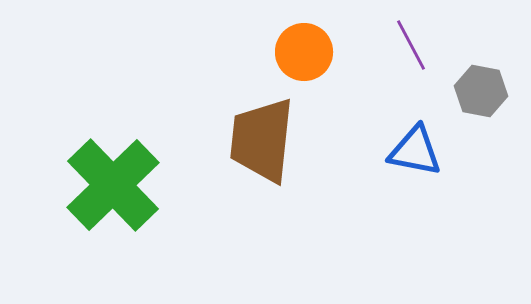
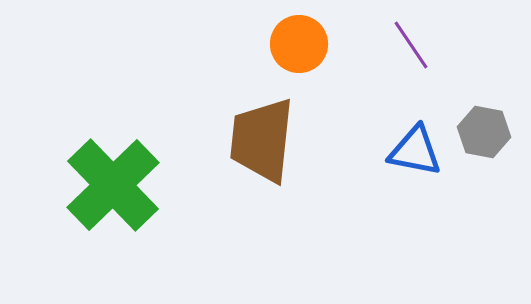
purple line: rotated 6 degrees counterclockwise
orange circle: moved 5 px left, 8 px up
gray hexagon: moved 3 px right, 41 px down
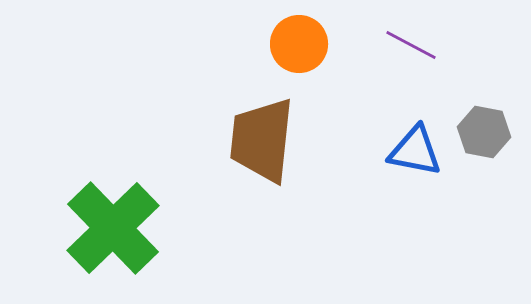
purple line: rotated 28 degrees counterclockwise
green cross: moved 43 px down
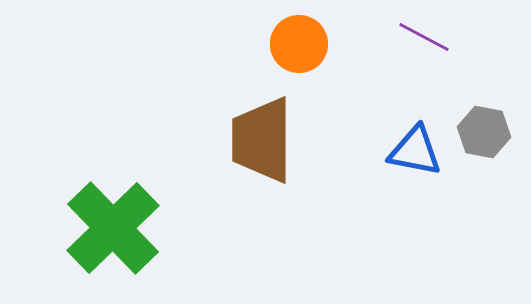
purple line: moved 13 px right, 8 px up
brown trapezoid: rotated 6 degrees counterclockwise
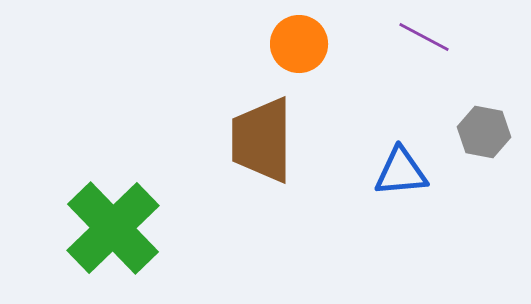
blue triangle: moved 14 px left, 21 px down; rotated 16 degrees counterclockwise
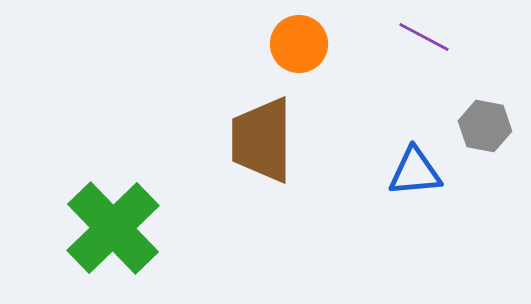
gray hexagon: moved 1 px right, 6 px up
blue triangle: moved 14 px right
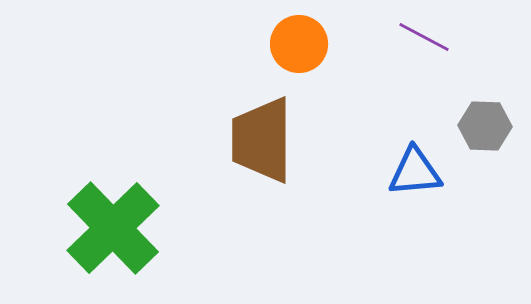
gray hexagon: rotated 9 degrees counterclockwise
